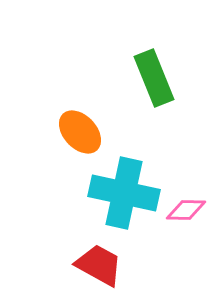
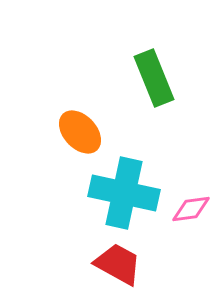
pink diamond: moved 5 px right, 1 px up; rotated 9 degrees counterclockwise
red trapezoid: moved 19 px right, 1 px up
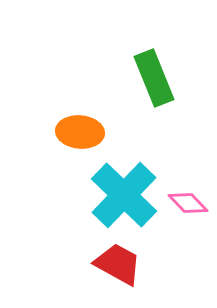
orange ellipse: rotated 42 degrees counterclockwise
cyan cross: moved 2 px down; rotated 32 degrees clockwise
pink diamond: moved 3 px left, 6 px up; rotated 54 degrees clockwise
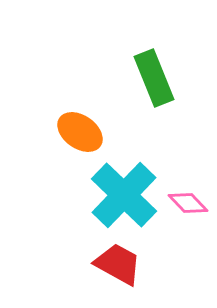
orange ellipse: rotated 30 degrees clockwise
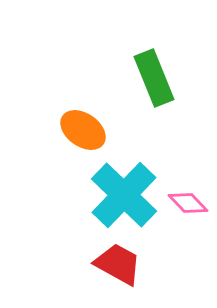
orange ellipse: moved 3 px right, 2 px up
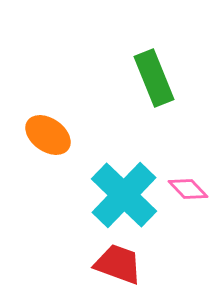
orange ellipse: moved 35 px left, 5 px down
pink diamond: moved 14 px up
red trapezoid: rotated 9 degrees counterclockwise
